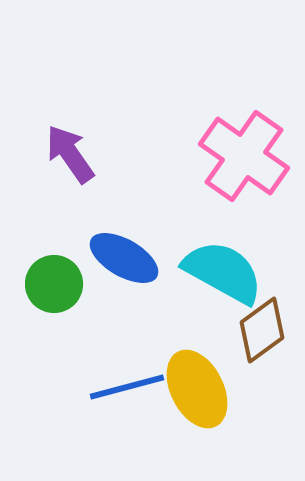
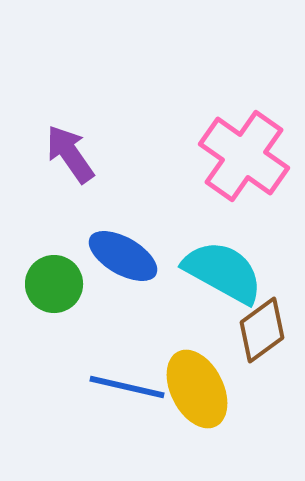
blue ellipse: moved 1 px left, 2 px up
blue line: rotated 28 degrees clockwise
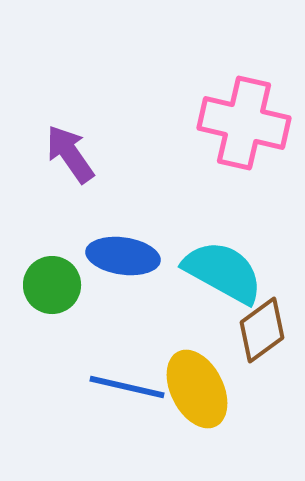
pink cross: moved 33 px up; rotated 22 degrees counterclockwise
blue ellipse: rotated 22 degrees counterclockwise
green circle: moved 2 px left, 1 px down
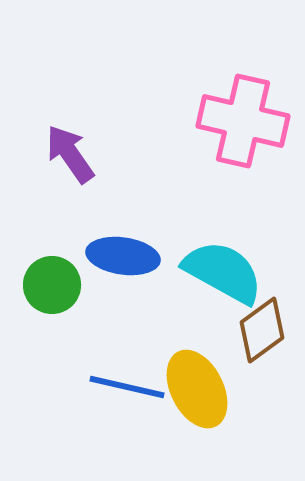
pink cross: moved 1 px left, 2 px up
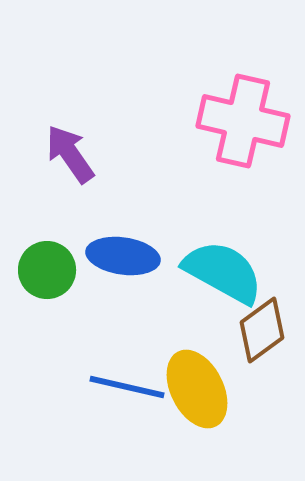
green circle: moved 5 px left, 15 px up
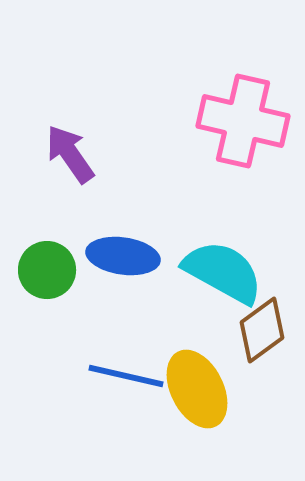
blue line: moved 1 px left, 11 px up
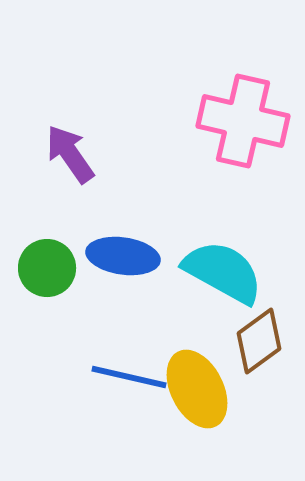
green circle: moved 2 px up
brown diamond: moved 3 px left, 11 px down
blue line: moved 3 px right, 1 px down
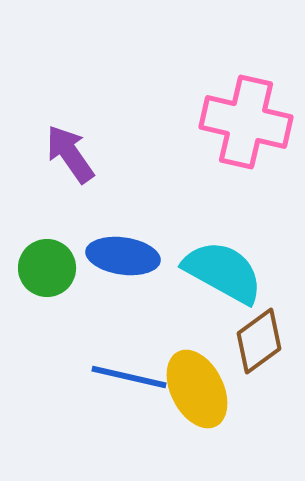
pink cross: moved 3 px right, 1 px down
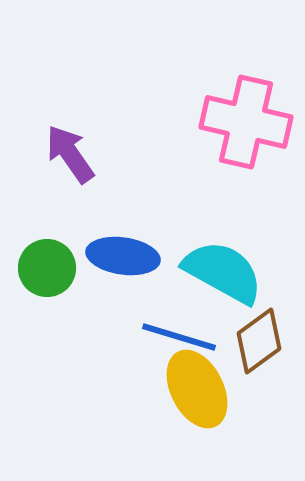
blue line: moved 50 px right, 40 px up; rotated 4 degrees clockwise
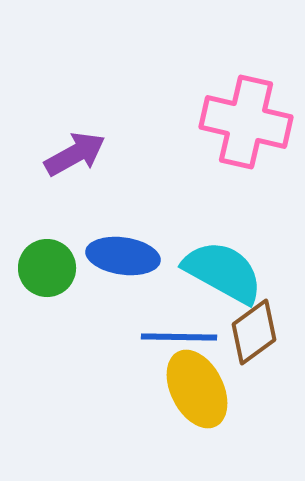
purple arrow: moved 5 px right; rotated 96 degrees clockwise
blue line: rotated 16 degrees counterclockwise
brown diamond: moved 5 px left, 9 px up
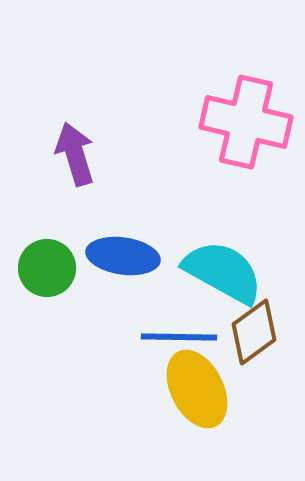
purple arrow: rotated 78 degrees counterclockwise
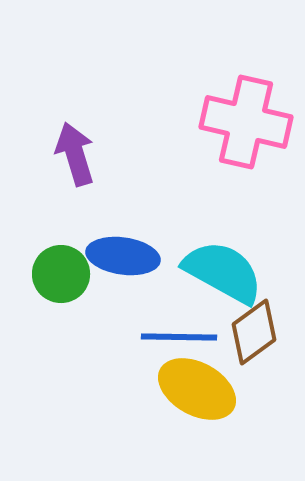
green circle: moved 14 px right, 6 px down
yellow ellipse: rotated 34 degrees counterclockwise
